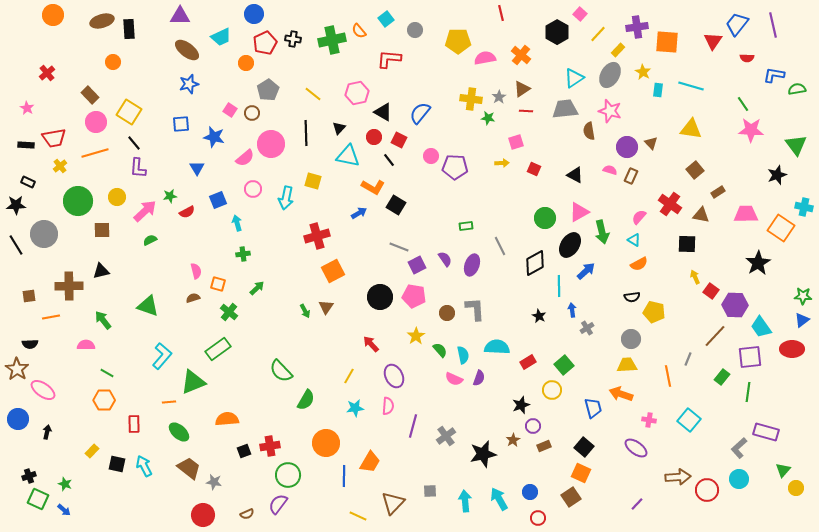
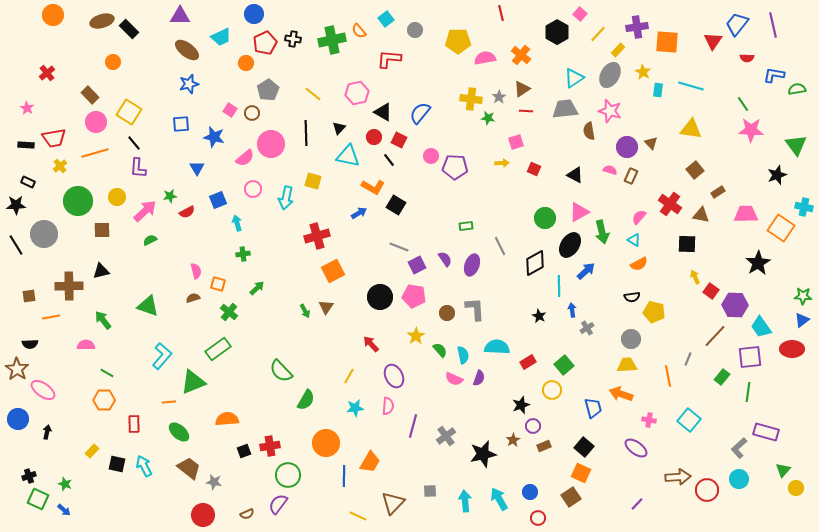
black rectangle at (129, 29): rotated 42 degrees counterclockwise
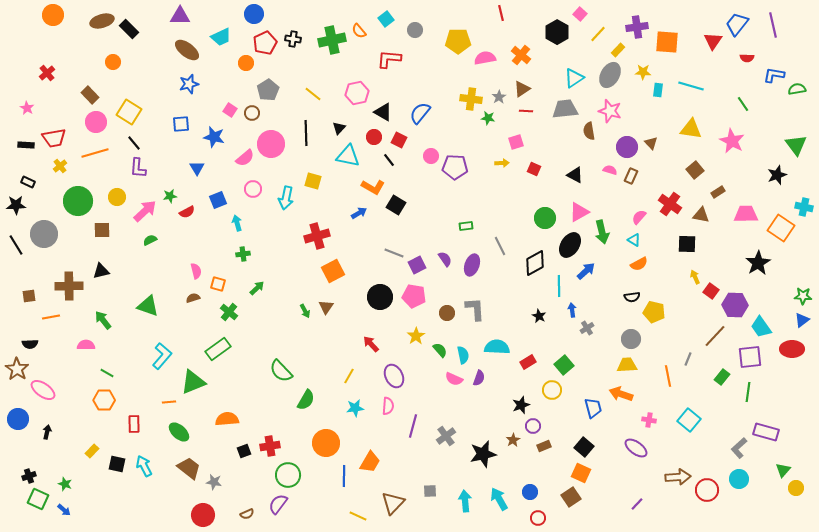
yellow star at (643, 72): rotated 28 degrees counterclockwise
pink star at (751, 130): moved 19 px left, 11 px down; rotated 25 degrees clockwise
gray line at (399, 247): moved 5 px left, 6 px down
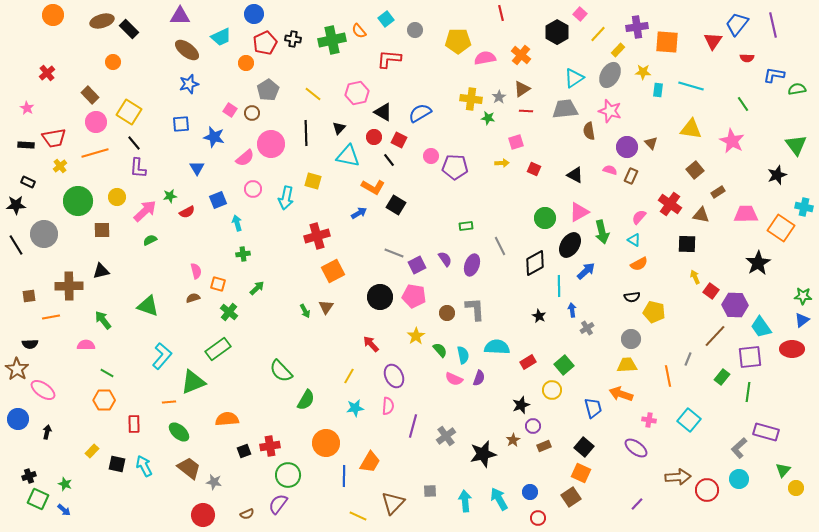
blue semicircle at (420, 113): rotated 20 degrees clockwise
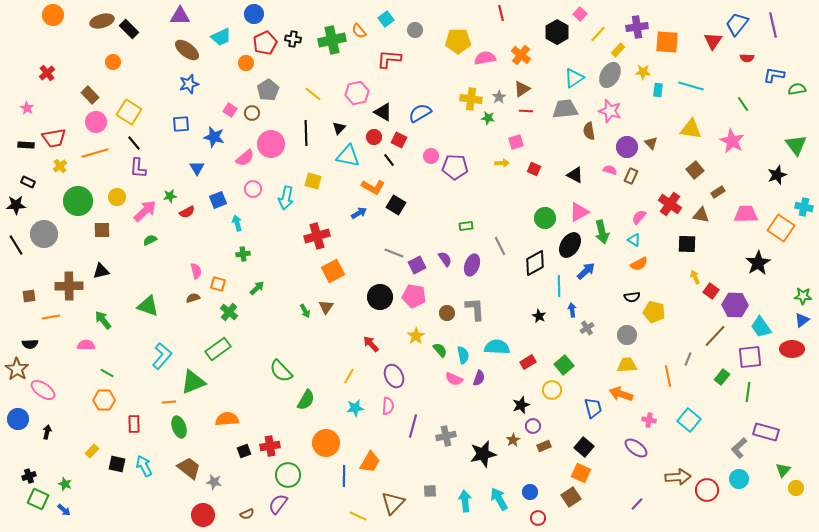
gray circle at (631, 339): moved 4 px left, 4 px up
green ellipse at (179, 432): moved 5 px up; rotated 30 degrees clockwise
gray cross at (446, 436): rotated 24 degrees clockwise
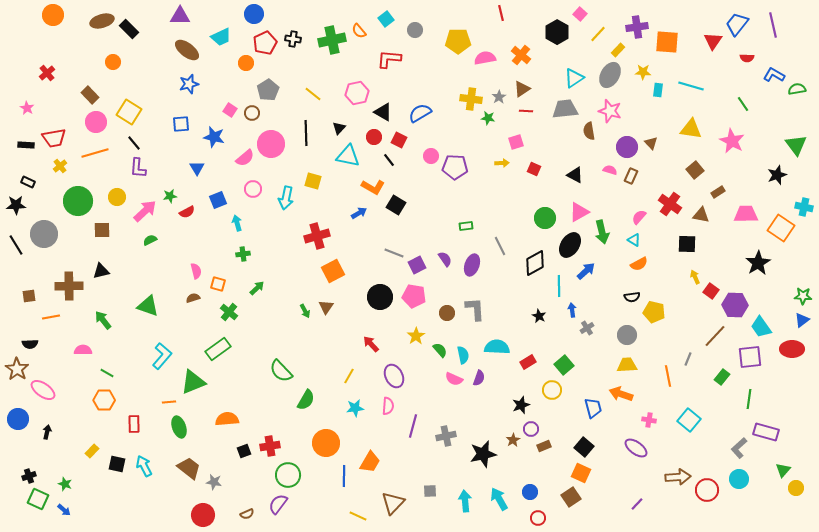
blue L-shape at (774, 75): rotated 20 degrees clockwise
pink semicircle at (86, 345): moved 3 px left, 5 px down
green line at (748, 392): moved 1 px right, 7 px down
purple circle at (533, 426): moved 2 px left, 3 px down
